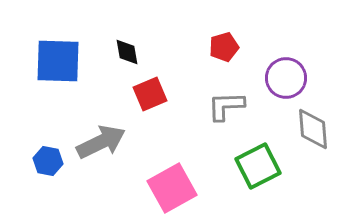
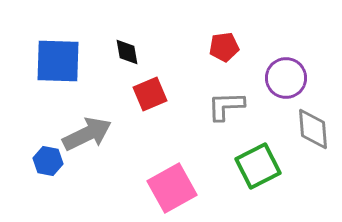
red pentagon: rotated 8 degrees clockwise
gray arrow: moved 14 px left, 8 px up
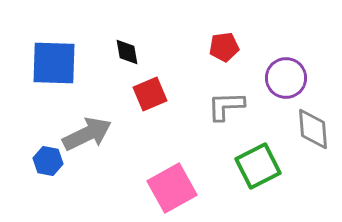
blue square: moved 4 px left, 2 px down
